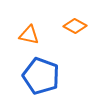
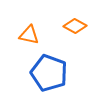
blue pentagon: moved 8 px right, 3 px up
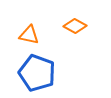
blue pentagon: moved 12 px left
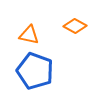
blue pentagon: moved 2 px left, 2 px up
